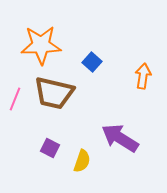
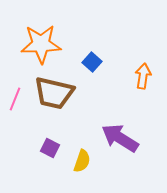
orange star: moved 1 px up
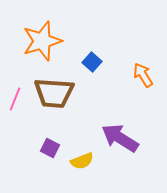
orange star: moved 1 px right, 3 px up; rotated 15 degrees counterclockwise
orange arrow: moved 1 px up; rotated 40 degrees counterclockwise
brown trapezoid: rotated 9 degrees counterclockwise
yellow semicircle: rotated 50 degrees clockwise
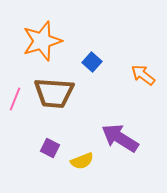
orange arrow: rotated 20 degrees counterclockwise
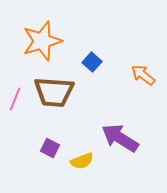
brown trapezoid: moved 1 px up
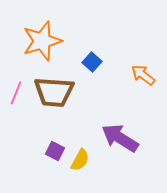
pink line: moved 1 px right, 6 px up
purple square: moved 5 px right, 3 px down
yellow semicircle: moved 2 px left, 1 px up; rotated 40 degrees counterclockwise
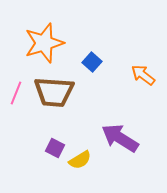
orange star: moved 2 px right, 2 px down
purple square: moved 3 px up
yellow semicircle: rotated 30 degrees clockwise
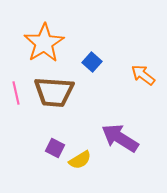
orange star: rotated 15 degrees counterclockwise
pink line: rotated 35 degrees counterclockwise
